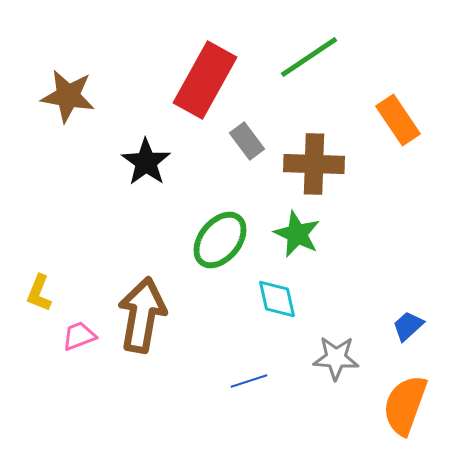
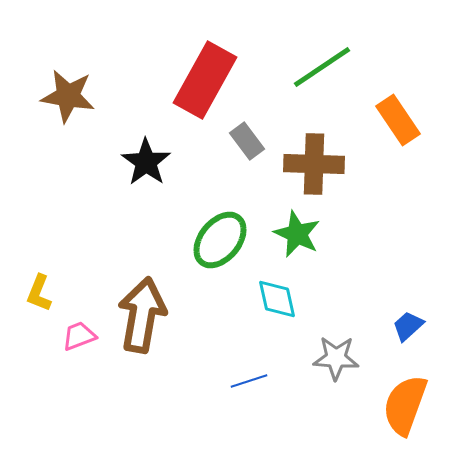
green line: moved 13 px right, 10 px down
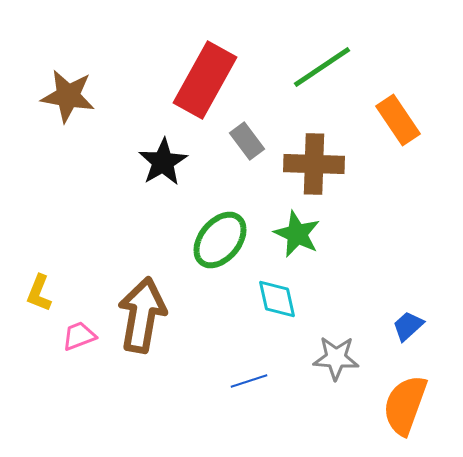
black star: moved 17 px right; rotated 6 degrees clockwise
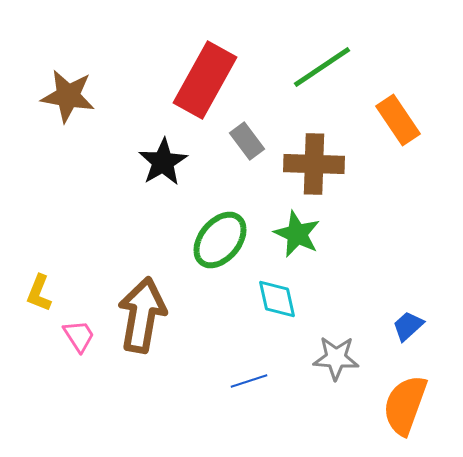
pink trapezoid: rotated 78 degrees clockwise
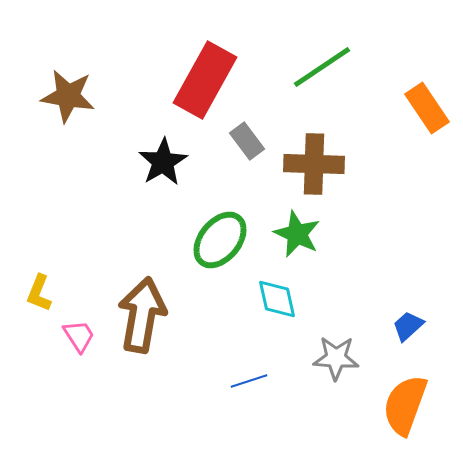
orange rectangle: moved 29 px right, 12 px up
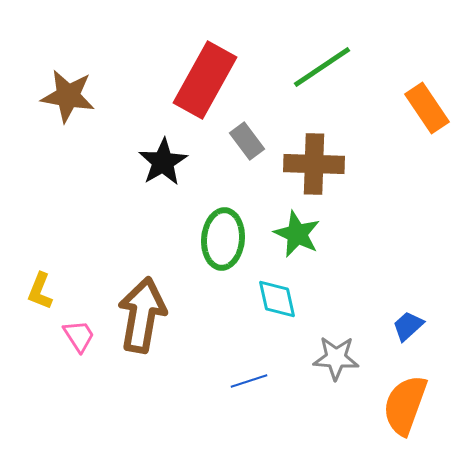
green ellipse: moved 3 px right, 1 px up; rotated 34 degrees counterclockwise
yellow L-shape: moved 1 px right, 2 px up
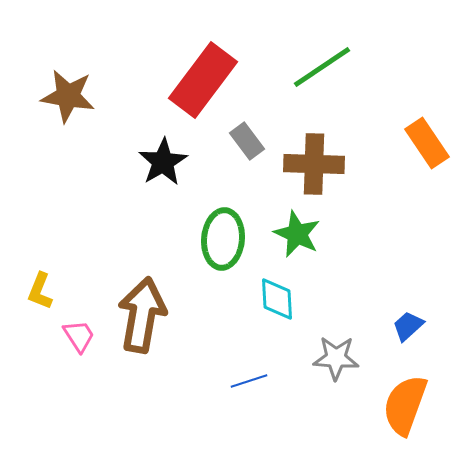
red rectangle: moved 2 px left; rotated 8 degrees clockwise
orange rectangle: moved 35 px down
cyan diamond: rotated 9 degrees clockwise
